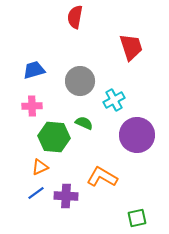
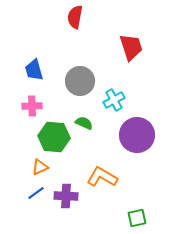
blue trapezoid: rotated 90 degrees counterclockwise
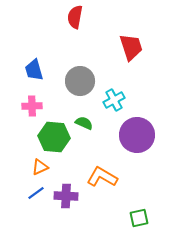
green square: moved 2 px right
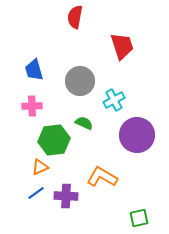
red trapezoid: moved 9 px left, 1 px up
green hexagon: moved 3 px down; rotated 12 degrees counterclockwise
